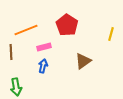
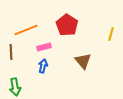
brown triangle: rotated 36 degrees counterclockwise
green arrow: moved 1 px left
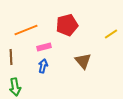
red pentagon: rotated 25 degrees clockwise
yellow line: rotated 40 degrees clockwise
brown line: moved 5 px down
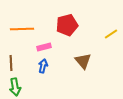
orange line: moved 4 px left, 1 px up; rotated 20 degrees clockwise
brown line: moved 6 px down
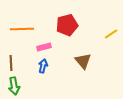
green arrow: moved 1 px left, 1 px up
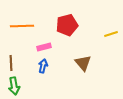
orange line: moved 3 px up
yellow line: rotated 16 degrees clockwise
brown triangle: moved 2 px down
